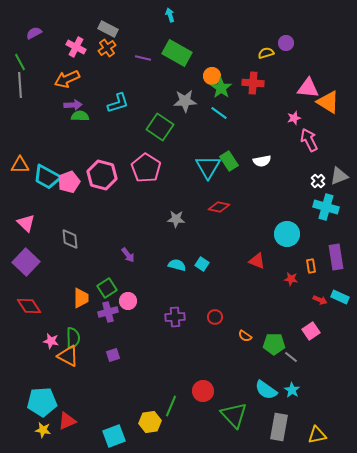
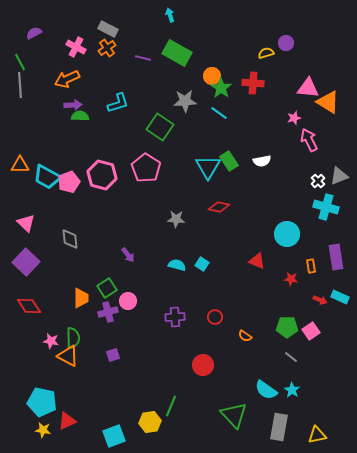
green pentagon at (274, 344): moved 13 px right, 17 px up
red circle at (203, 391): moved 26 px up
cyan pentagon at (42, 402): rotated 16 degrees clockwise
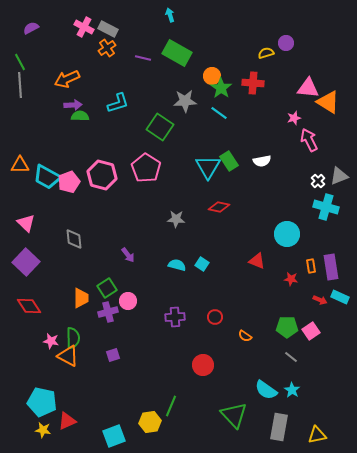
purple semicircle at (34, 33): moved 3 px left, 5 px up
pink cross at (76, 47): moved 8 px right, 20 px up
gray diamond at (70, 239): moved 4 px right
purple rectangle at (336, 257): moved 5 px left, 10 px down
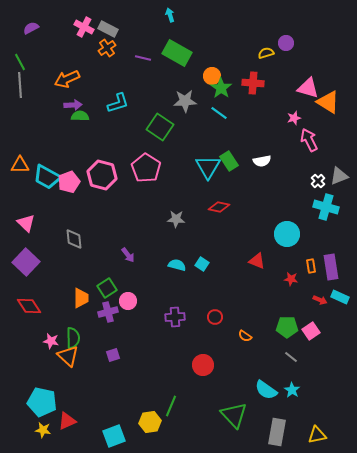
pink triangle at (308, 88): rotated 10 degrees clockwise
orange triangle at (68, 356): rotated 15 degrees clockwise
gray rectangle at (279, 427): moved 2 px left, 5 px down
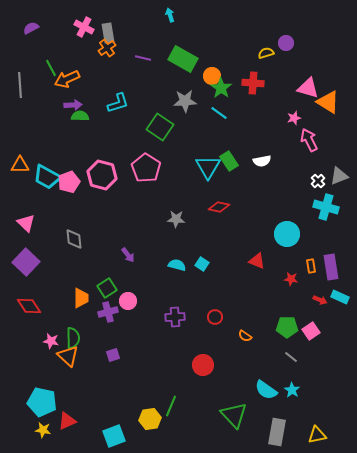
gray rectangle at (108, 29): moved 4 px down; rotated 54 degrees clockwise
green rectangle at (177, 53): moved 6 px right, 6 px down
green line at (20, 62): moved 31 px right, 6 px down
yellow hexagon at (150, 422): moved 3 px up
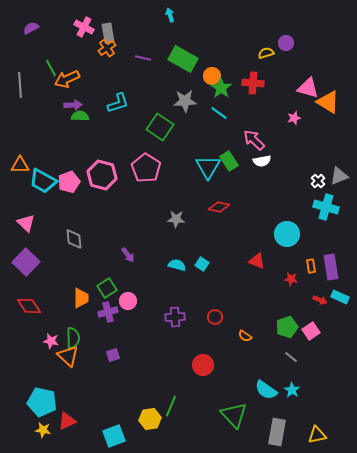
pink arrow at (309, 140): moved 55 px left; rotated 20 degrees counterclockwise
cyan trapezoid at (47, 177): moved 4 px left, 4 px down
green pentagon at (287, 327): rotated 20 degrees counterclockwise
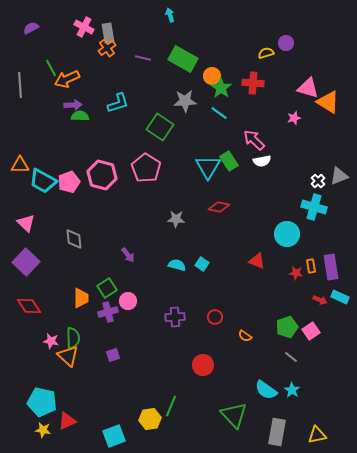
cyan cross at (326, 207): moved 12 px left
red star at (291, 279): moved 5 px right, 6 px up
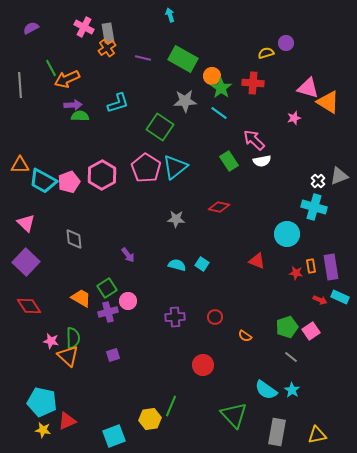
cyan triangle at (208, 167): moved 33 px left; rotated 20 degrees clockwise
pink hexagon at (102, 175): rotated 16 degrees clockwise
orange trapezoid at (81, 298): rotated 60 degrees counterclockwise
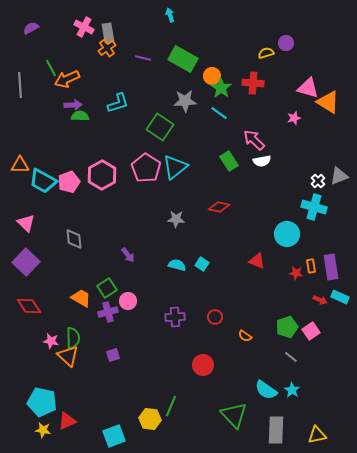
yellow hexagon at (150, 419): rotated 15 degrees clockwise
gray rectangle at (277, 432): moved 1 px left, 2 px up; rotated 8 degrees counterclockwise
